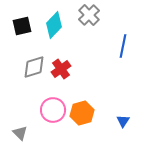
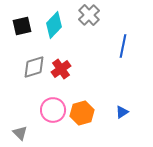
blue triangle: moved 1 px left, 9 px up; rotated 24 degrees clockwise
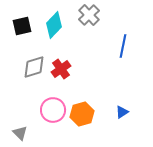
orange hexagon: moved 1 px down
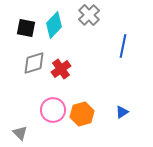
black square: moved 4 px right, 2 px down; rotated 24 degrees clockwise
gray diamond: moved 4 px up
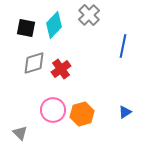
blue triangle: moved 3 px right
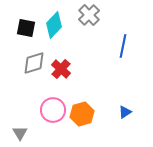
red cross: rotated 12 degrees counterclockwise
gray triangle: rotated 14 degrees clockwise
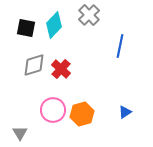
blue line: moved 3 px left
gray diamond: moved 2 px down
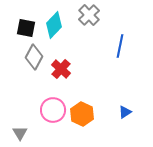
gray diamond: moved 8 px up; rotated 45 degrees counterclockwise
orange hexagon: rotated 20 degrees counterclockwise
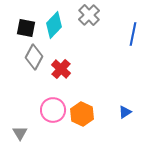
blue line: moved 13 px right, 12 px up
